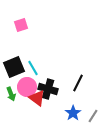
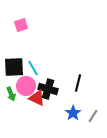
black square: rotated 20 degrees clockwise
black line: rotated 12 degrees counterclockwise
pink circle: moved 1 px left, 1 px up
red triangle: rotated 12 degrees counterclockwise
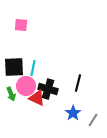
pink square: rotated 24 degrees clockwise
cyan line: rotated 42 degrees clockwise
gray line: moved 4 px down
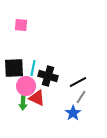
black square: moved 1 px down
black line: moved 1 px up; rotated 48 degrees clockwise
black cross: moved 13 px up
green arrow: moved 12 px right, 9 px down; rotated 24 degrees clockwise
gray line: moved 12 px left, 23 px up
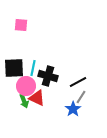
green arrow: moved 1 px right, 2 px up; rotated 24 degrees counterclockwise
blue star: moved 4 px up
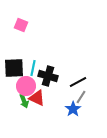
pink square: rotated 16 degrees clockwise
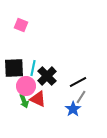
black cross: moved 1 px left; rotated 30 degrees clockwise
red triangle: moved 1 px right, 1 px down
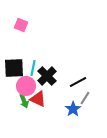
gray line: moved 4 px right, 1 px down
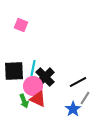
black square: moved 3 px down
black cross: moved 2 px left, 1 px down
pink circle: moved 7 px right
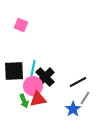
red triangle: rotated 36 degrees counterclockwise
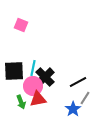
green arrow: moved 3 px left, 1 px down
